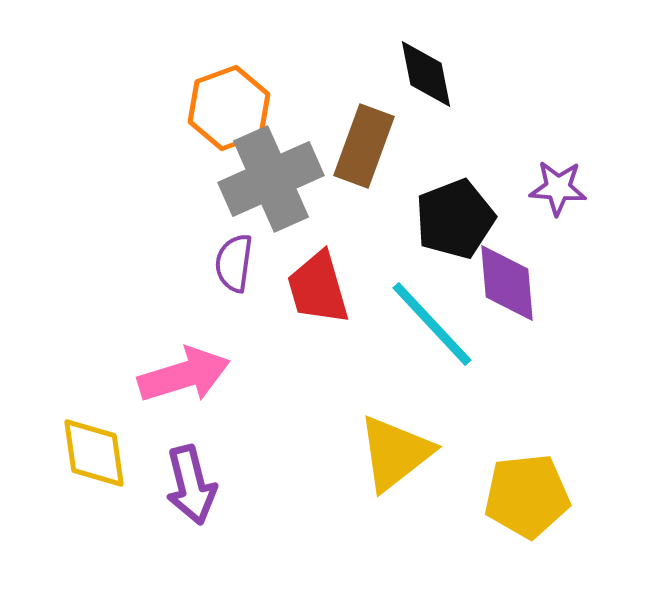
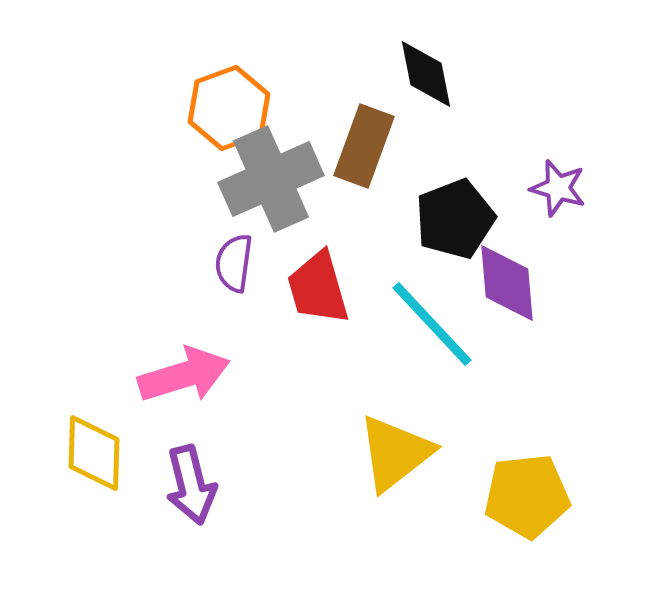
purple star: rotated 12 degrees clockwise
yellow diamond: rotated 10 degrees clockwise
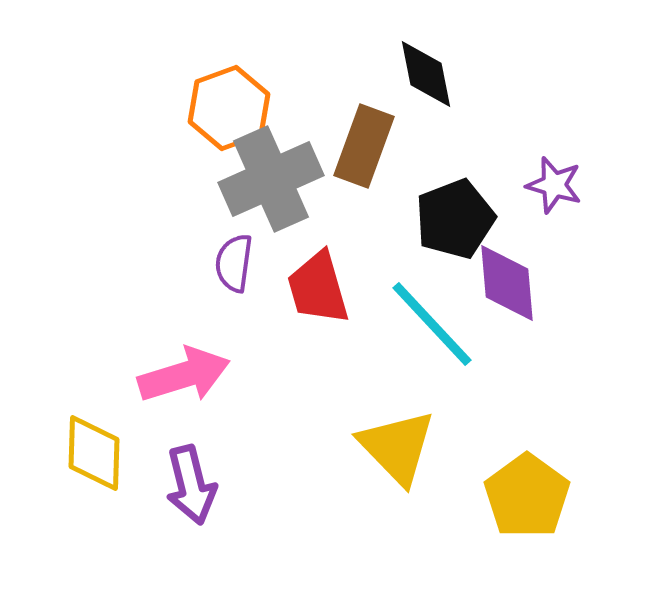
purple star: moved 4 px left, 3 px up
yellow triangle: moved 2 px right, 6 px up; rotated 36 degrees counterclockwise
yellow pentagon: rotated 30 degrees counterclockwise
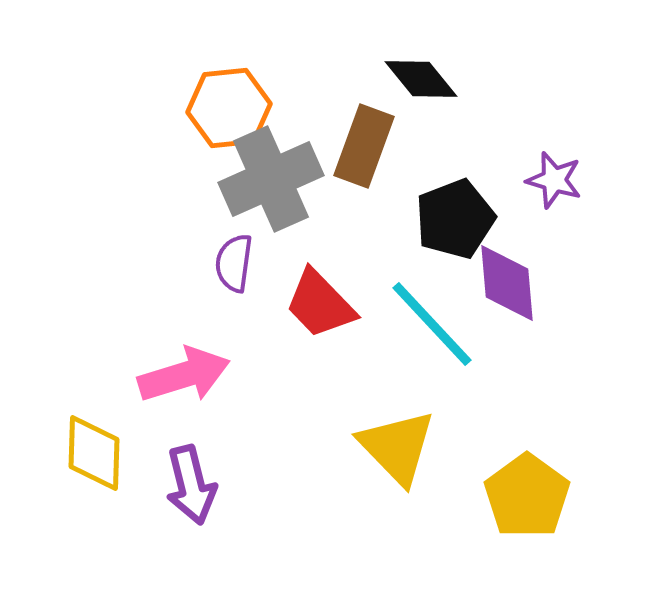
black diamond: moved 5 px left, 5 px down; rotated 28 degrees counterclockwise
orange hexagon: rotated 14 degrees clockwise
purple star: moved 5 px up
red trapezoid: moved 2 px right, 16 px down; rotated 28 degrees counterclockwise
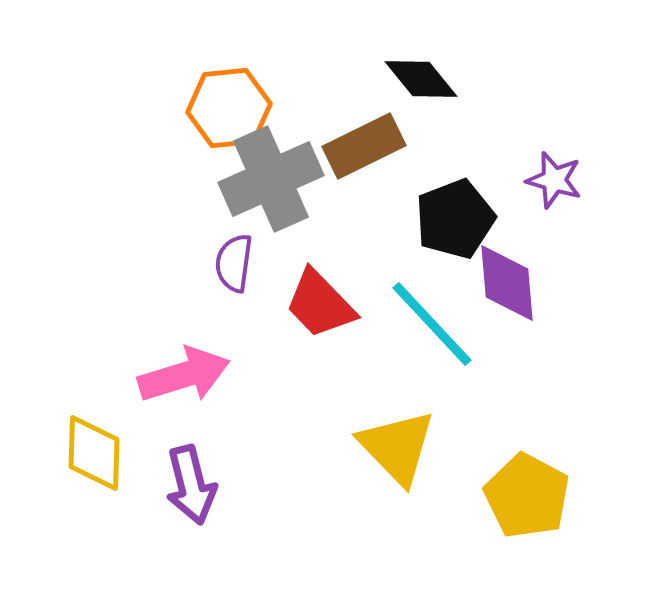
brown rectangle: rotated 44 degrees clockwise
yellow pentagon: rotated 8 degrees counterclockwise
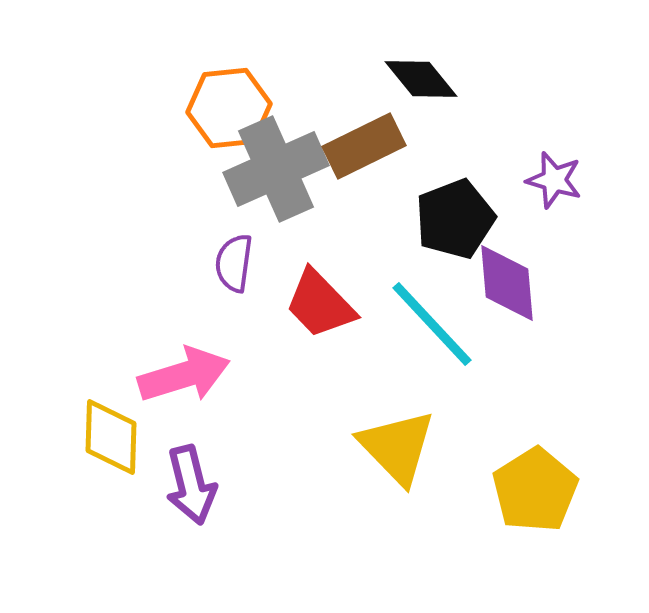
gray cross: moved 5 px right, 10 px up
yellow diamond: moved 17 px right, 16 px up
yellow pentagon: moved 8 px right, 6 px up; rotated 12 degrees clockwise
